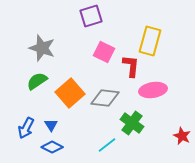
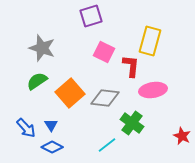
blue arrow: rotated 70 degrees counterclockwise
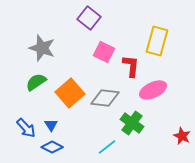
purple square: moved 2 px left, 2 px down; rotated 35 degrees counterclockwise
yellow rectangle: moved 7 px right
green semicircle: moved 1 px left, 1 px down
pink ellipse: rotated 16 degrees counterclockwise
cyan line: moved 2 px down
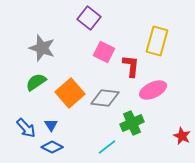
green cross: rotated 30 degrees clockwise
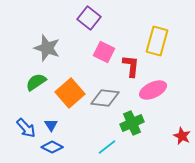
gray star: moved 5 px right
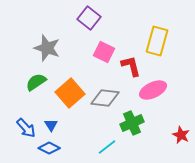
red L-shape: rotated 20 degrees counterclockwise
red star: moved 1 px left, 1 px up
blue diamond: moved 3 px left, 1 px down
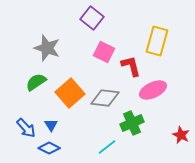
purple square: moved 3 px right
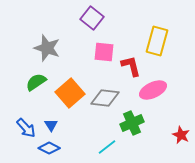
pink square: rotated 20 degrees counterclockwise
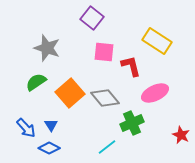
yellow rectangle: rotated 72 degrees counterclockwise
pink ellipse: moved 2 px right, 3 px down
gray diamond: rotated 44 degrees clockwise
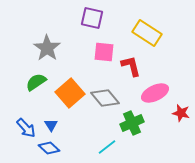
purple square: rotated 25 degrees counterclockwise
yellow rectangle: moved 10 px left, 8 px up
gray star: rotated 16 degrees clockwise
red star: moved 22 px up; rotated 12 degrees counterclockwise
blue diamond: rotated 15 degrees clockwise
